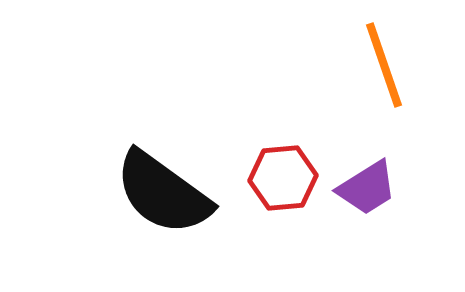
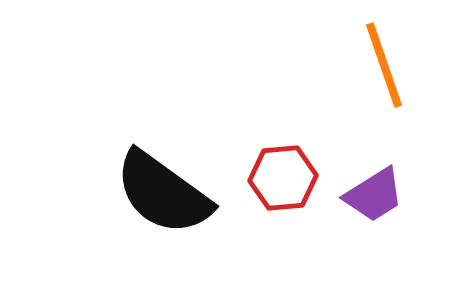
purple trapezoid: moved 7 px right, 7 px down
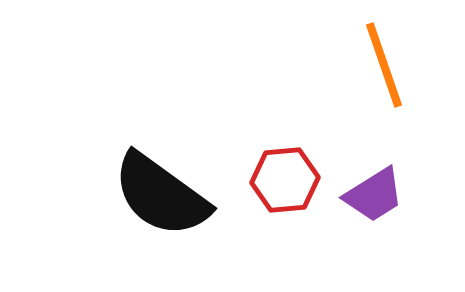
red hexagon: moved 2 px right, 2 px down
black semicircle: moved 2 px left, 2 px down
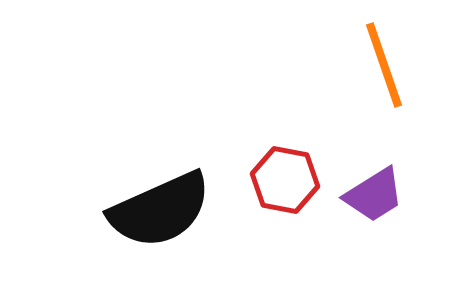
red hexagon: rotated 16 degrees clockwise
black semicircle: moved 1 px left, 15 px down; rotated 60 degrees counterclockwise
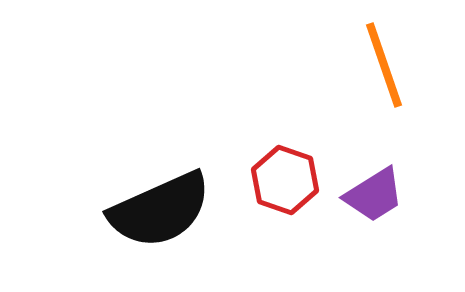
red hexagon: rotated 8 degrees clockwise
